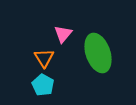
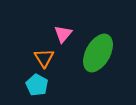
green ellipse: rotated 48 degrees clockwise
cyan pentagon: moved 6 px left
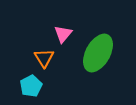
cyan pentagon: moved 6 px left, 1 px down; rotated 15 degrees clockwise
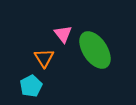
pink triangle: rotated 18 degrees counterclockwise
green ellipse: moved 3 px left, 3 px up; rotated 63 degrees counterclockwise
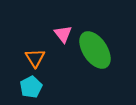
orange triangle: moved 9 px left
cyan pentagon: moved 1 px down
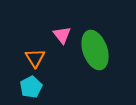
pink triangle: moved 1 px left, 1 px down
green ellipse: rotated 15 degrees clockwise
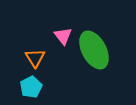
pink triangle: moved 1 px right, 1 px down
green ellipse: moved 1 px left; rotated 9 degrees counterclockwise
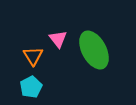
pink triangle: moved 5 px left, 3 px down
orange triangle: moved 2 px left, 2 px up
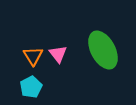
pink triangle: moved 15 px down
green ellipse: moved 9 px right
